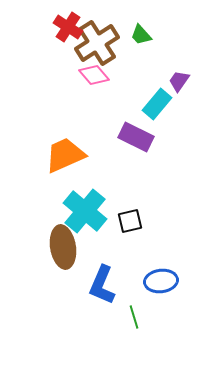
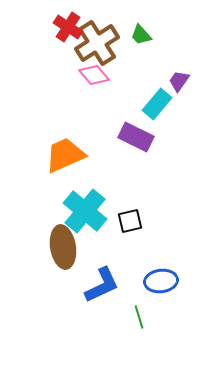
blue L-shape: rotated 138 degrees counterclockwise
green line: moved 5 px right
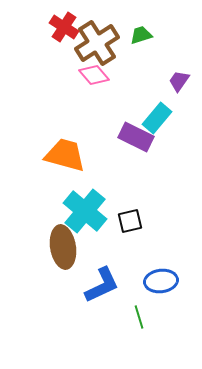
red cross: moved 4 px left
green trapezoid: rotated 115 degrees clockwise
cyan rectangle: moved 14 px down
orange trapezoid: rotated 39 degrees clockwise
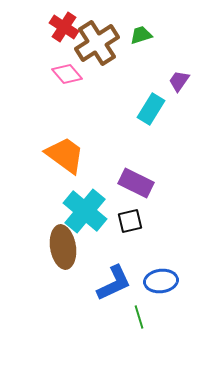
pink diamond: moved 27 px left, 1 px up
cyan rectangle: moved 6 px left, 9 px up; rotated 8 degrees counterclockwise
purple rectangle: moved 46 px down
orange trapezoid: rotated 21 degrees clockwise
blue L-shape: moved 12 px right, 2 px up
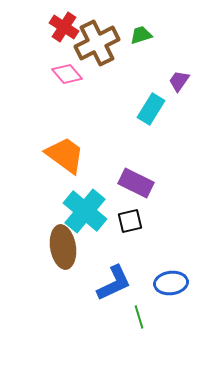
brown cross: rotated 6 degrees clockwise
blue ellipse: moved 10 px right, 2 px down
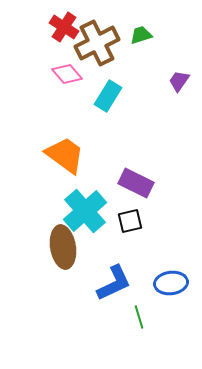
cyan rectangle: moved 43 px left, 13 px up
cyan cross: rotated 9 degrees clockwise
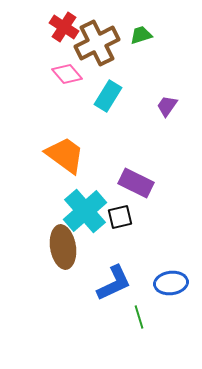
purple trapezoid: moved 12 px left, 25 px down
black square: moved 10 px left, 4 px up
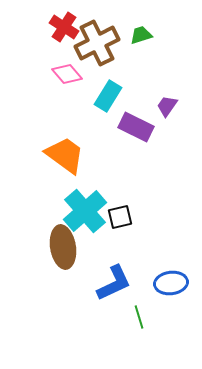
purple rectangle: moved 56 px up
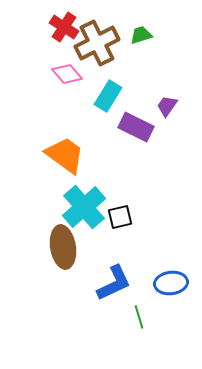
cyan cross: moved 1 px left, 4 px up
